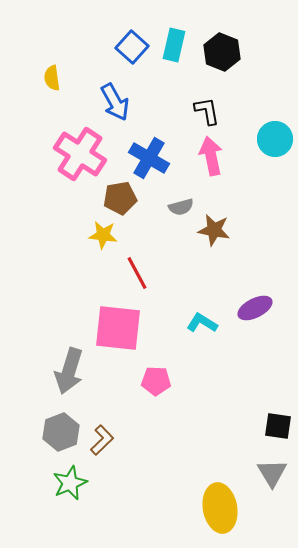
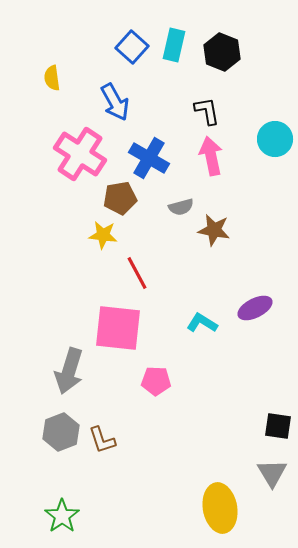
brown L-shape: rotated 116 degrees clockwise
green star: moved 8 px left, 33 px down; rotated 12 degrees counterclockwise
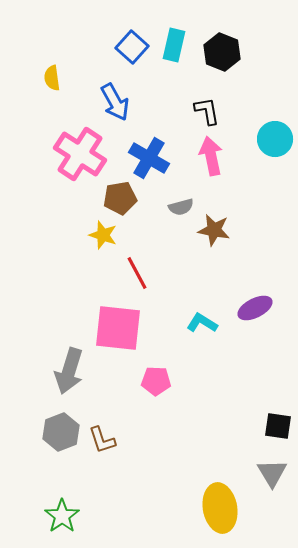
yellow star: rotated 12 degrees clockwise
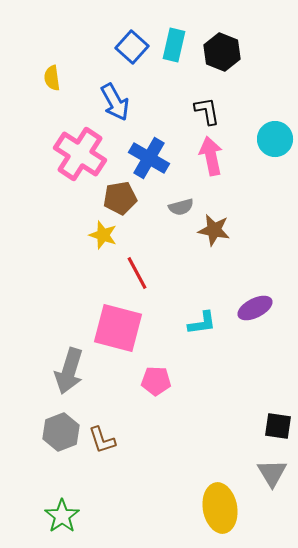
cyan L-shape: rotated 140 degrees clockwise
pink square: rotated 9 degrees clockwise
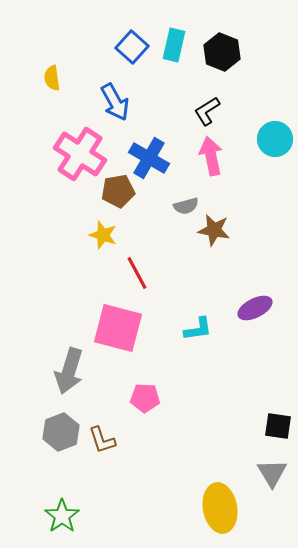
black L-shape: rotated 112 degrees counterclockwise
brown pentagon: moved 2 px left, 7 px up
gray semicircle: moved 5 px right, 1 px up
cyan L-shape: moved 4 px left, 6 px down
pink pentagon: moved 11 px left, 17 px down
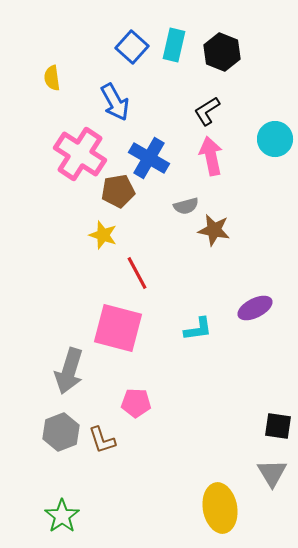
pink pentagon: moved 9 px left, 5 px down
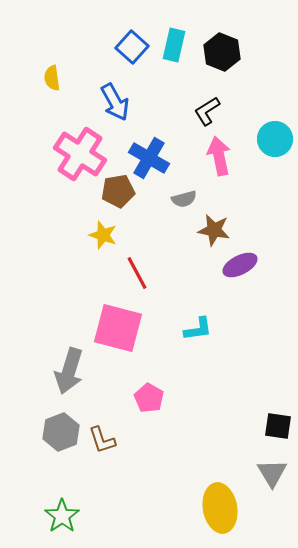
pink arrow: moved 8 px right
gray semicircle: moved 2 px left, 7 px up
purple ellipse: moved 15 px left, 43 px up
pink pentagon: moved 13 px right, 5 px up; rotated 28 degrees clockwise
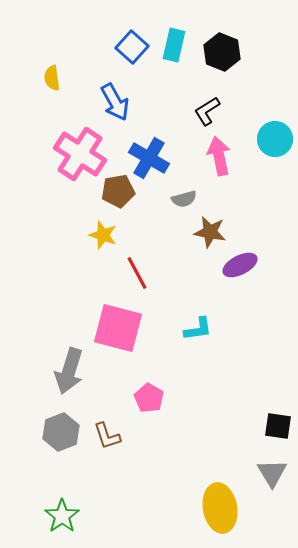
brown star: moved 4 px left, 2 px down
brown L-shape: moved 5 px right, 4 px up
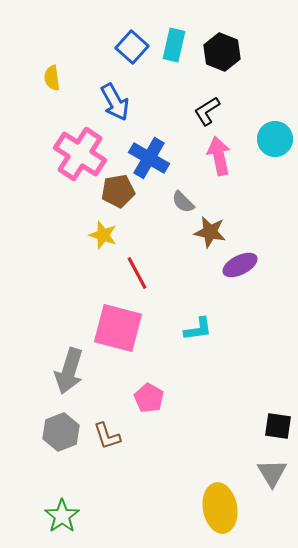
gray semicircle: moved 1 px left, 3 px down; rotated 60 degrees clockwise
